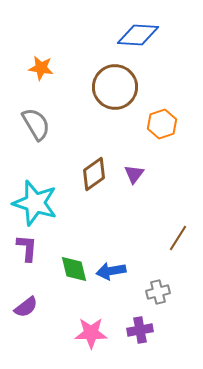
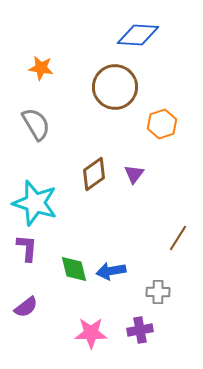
gray cross: rotated 15 degrees clockwise
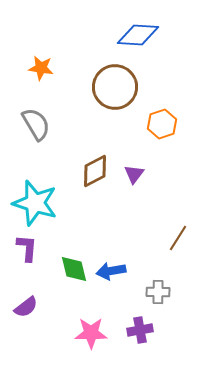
brown diamond: moved 1 px right, 3 px up; rotated 8 degrees clockwise
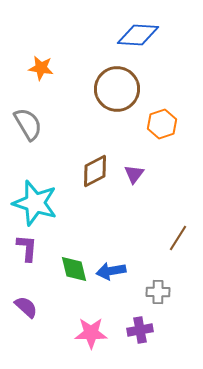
brown circle: moved 2 px right, 2 px down
gray semicircle: moved 8 px left
purple semicircle: rotated 100 degrees counterclockwise
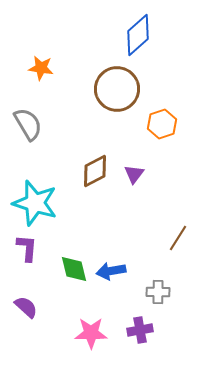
blue diamond: rotated 45 degrees counterclockwise
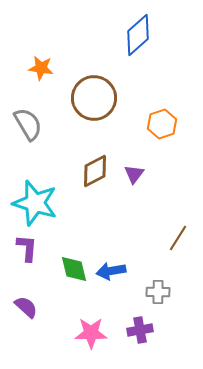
brown circle: moved 23 px left, 9 px down
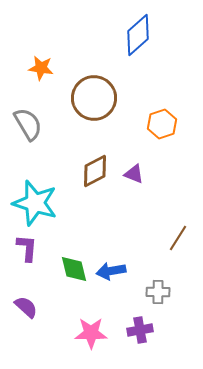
purple triangle: rotated 45 degrees counterclockwise
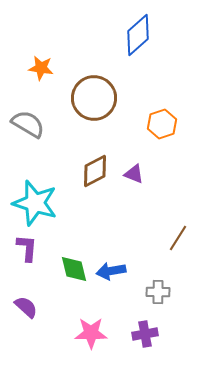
gray semicircle: rotated 28 degrees counterclockwise
purple cross: moved 5 px right, 4 px down
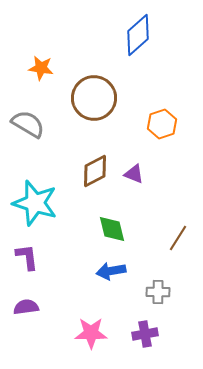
purple L-shape: moved 9 px down; rotated 12 degrees counterclockwise
green diamond: moved 38 px right, 40 px up
purple semicircle: rotated 50 degrees counterclockwise
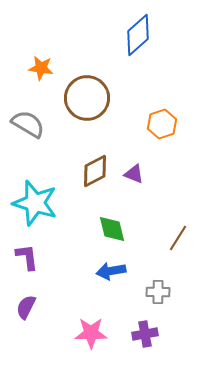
brown circle: moved 7 px left
purple semicircle: rotated 55 degrees counterclockwise
